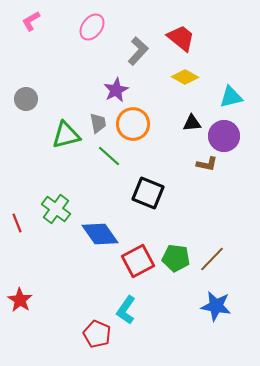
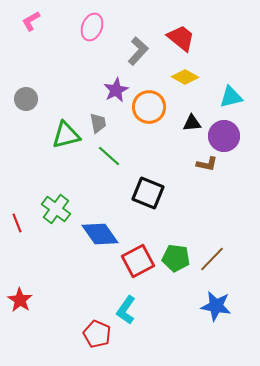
pink ellipse: rotated 16 degrees counterclockwise
orange circle: moved 16 px right, 17 px up
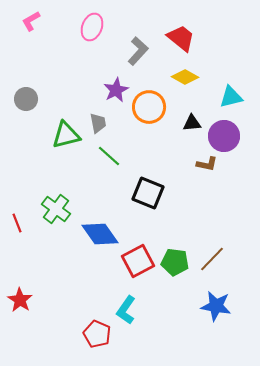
green pentagon: moved 1 px left, 4 px down
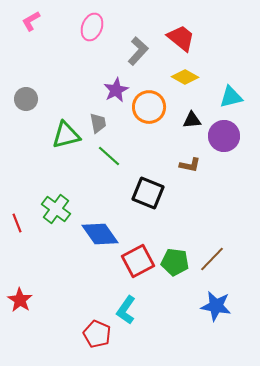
black triangle: moved 3 px up
brown L-shape: moved 17 px left, 1 px down
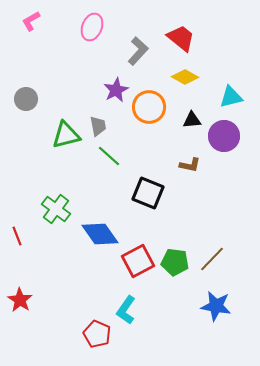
gray trapezoid: moved 3 px down
red line: moved 13 px down
